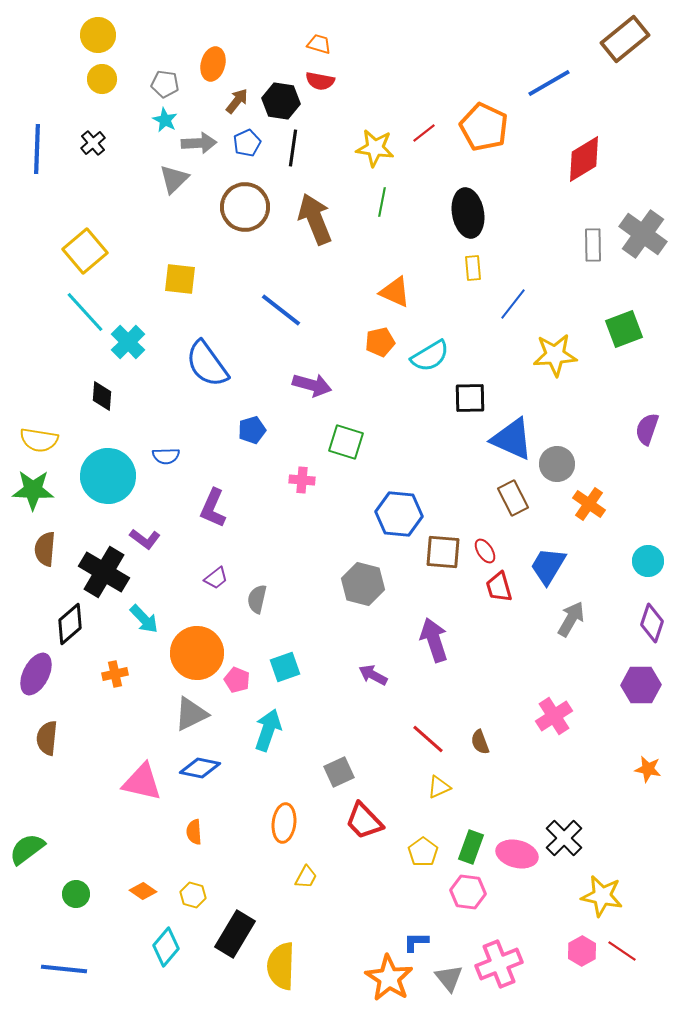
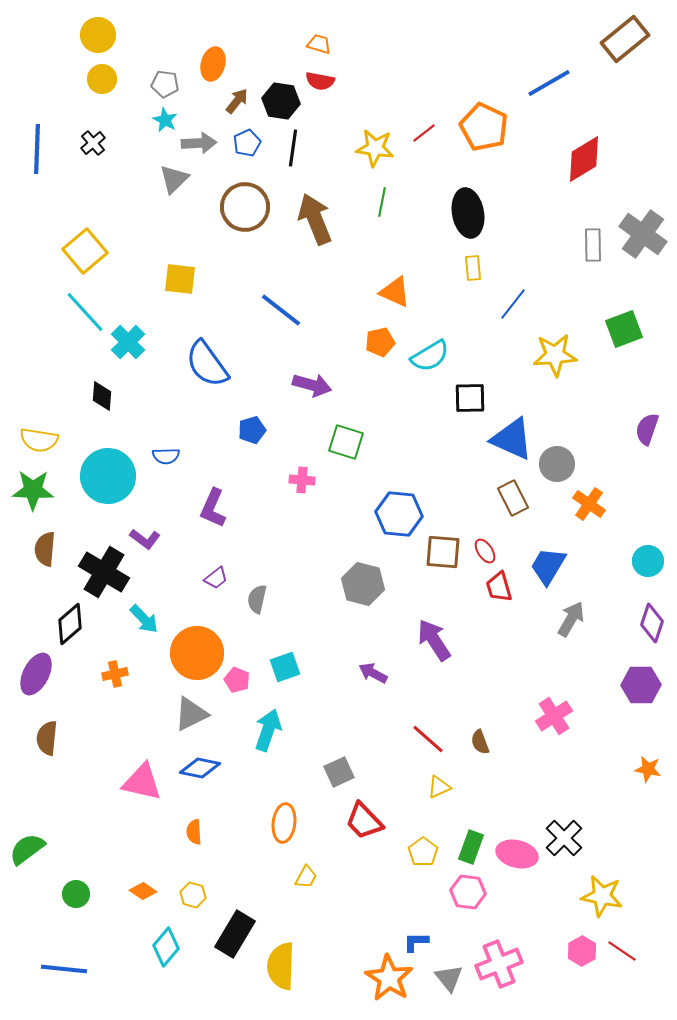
purple arrow at (434, 640): rotated 15 degrees counterclockwise
purple arrow at (373, 675): moved 2 px up
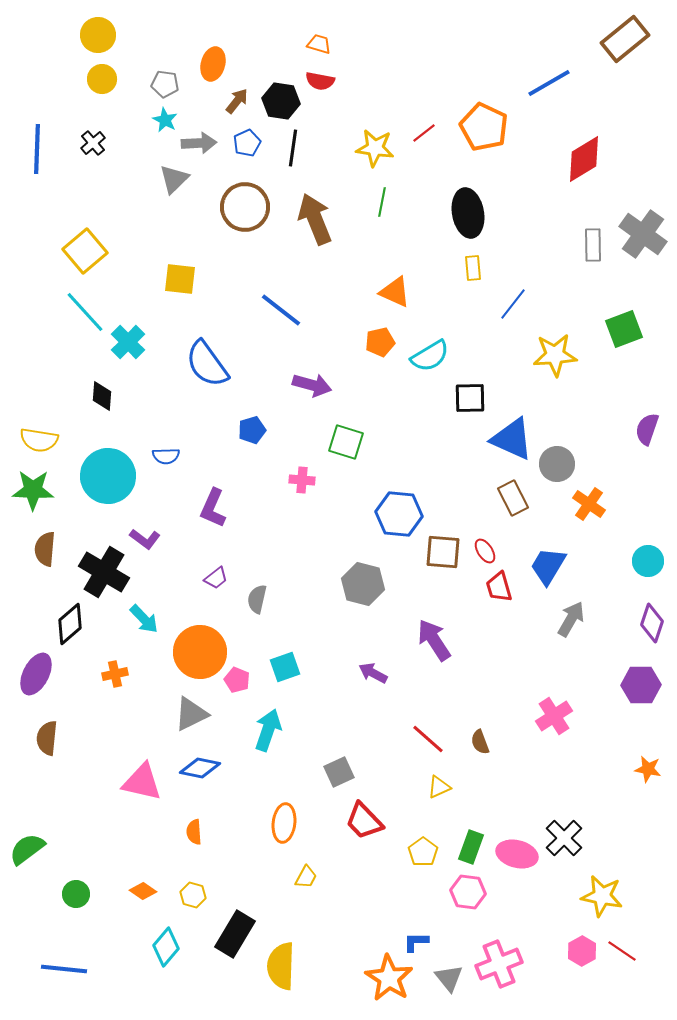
orange circle at (197, 653): moved 3 px right, 1 px up
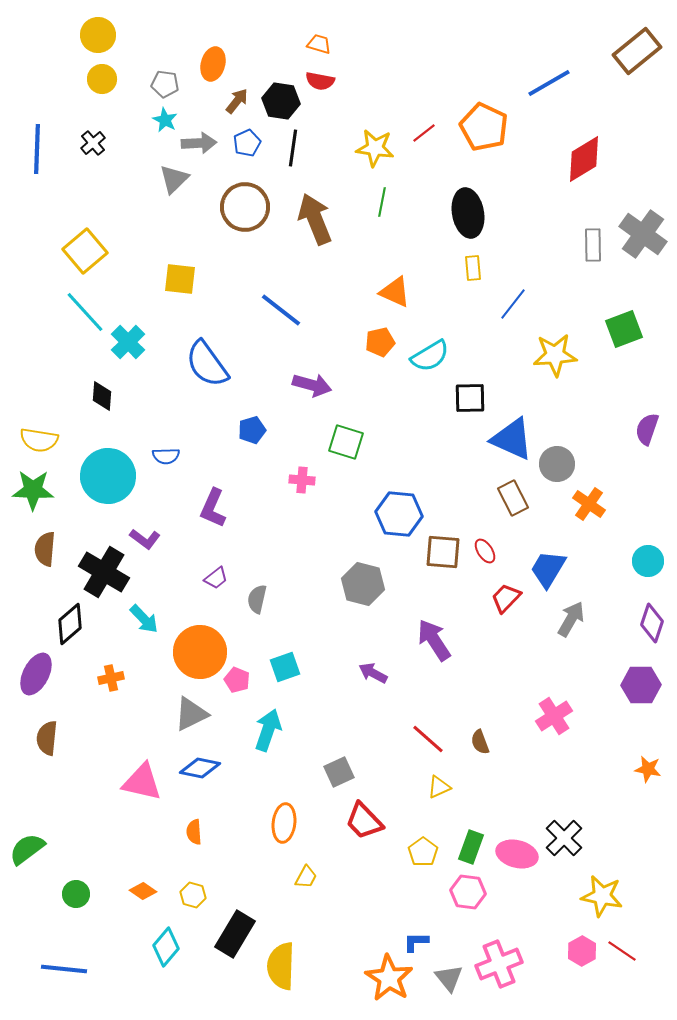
brown rectangle at (625, 39): moved 12 px right, 12 px down
blue trapezoid at (548, 566): moved 3 px down
red trapezoid at (499, 587): moved 7 px right, 11 px down; rotated 60 degrees clockwise
orange cross at (115, 674): moved 4 px left, 4 px down
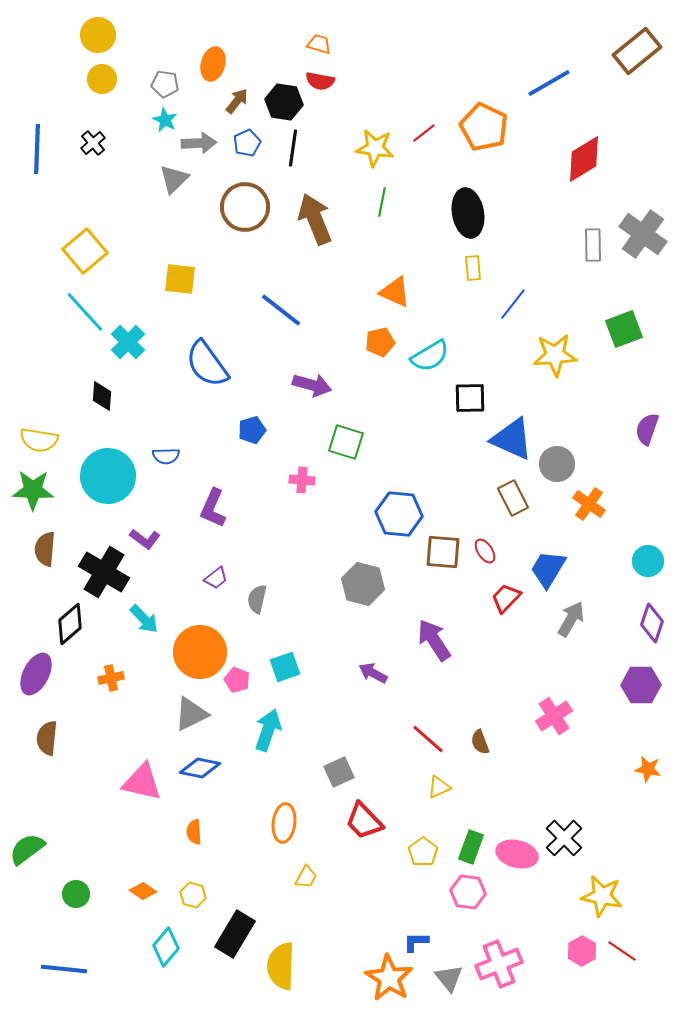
black hexagon at (281, 101): moved 3 px right, 1 px down
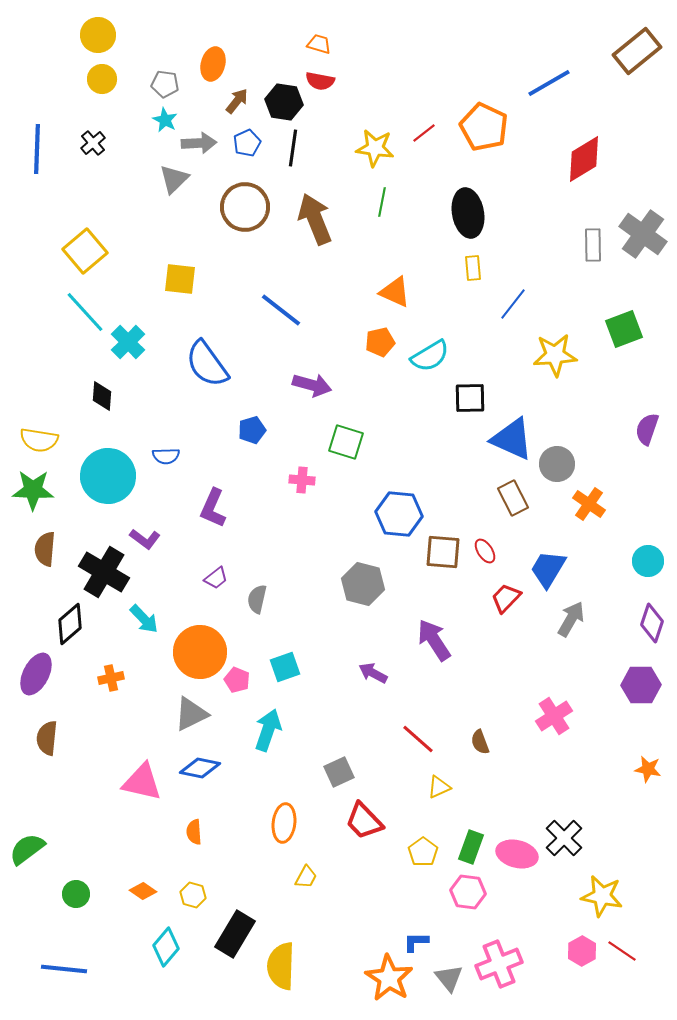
red line at (428, 739): moved 10 px left
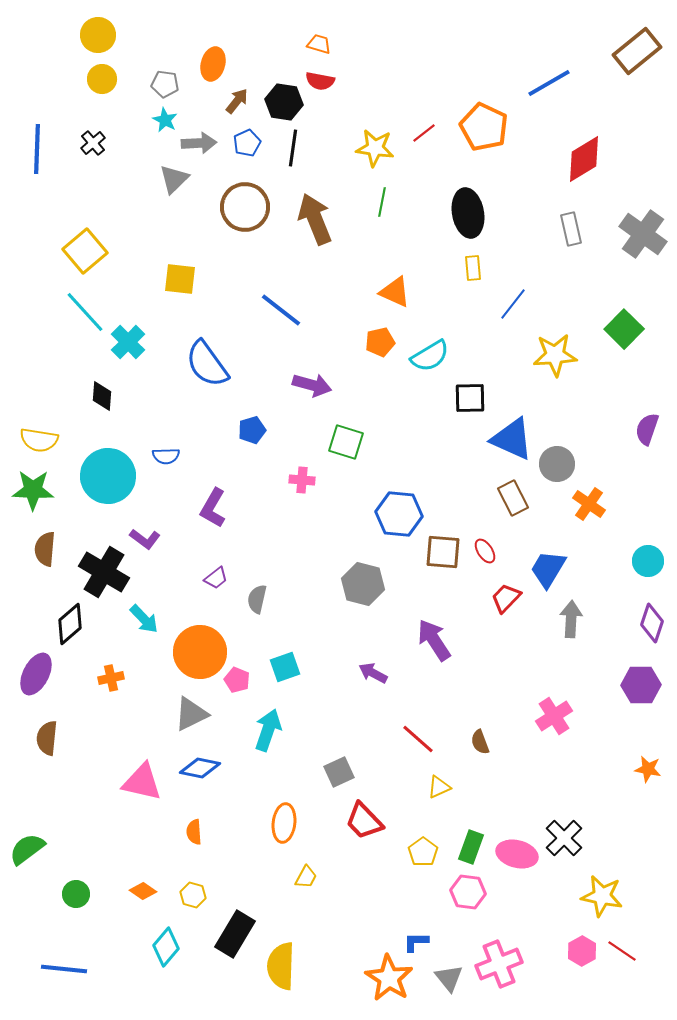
gray rectangle at (593, 245): moved 22 px left, 16 px up; rotated 12 degrees counterclockwise
green square at (624, 329): rotated 24 degrees counterclockwise
purple L-shape at (213, 508): rotated 6 degrees clockwise
gray arrow at (571, 619): rotated 27 degrees counterclockwise
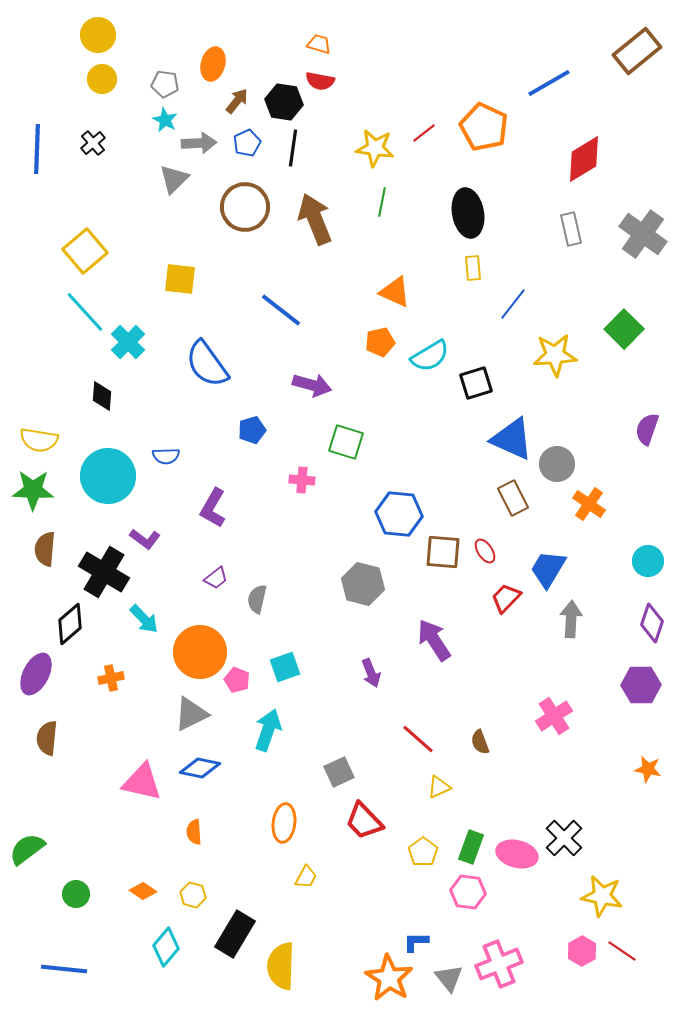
black square at (470, 398): moved 6 px right, 15 px up; rotated 16 degrees counterclockwise
purple arrow at (373, 673): moved 2 px left; rotated 140 degrees counterclockwise
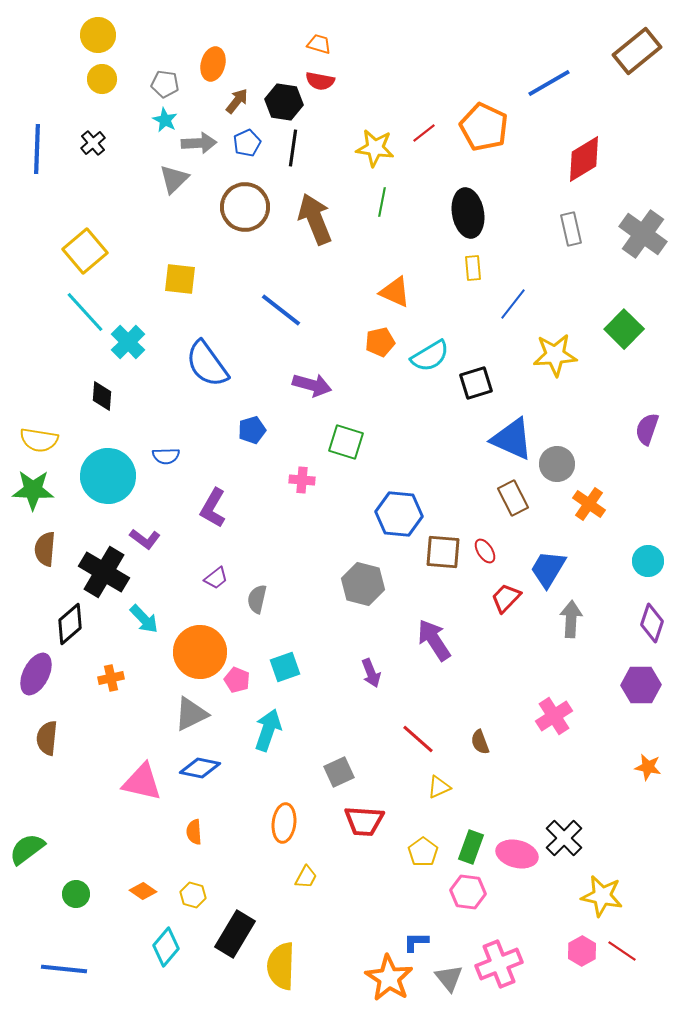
orange star at (648, 769): moved 2 px up
red trapezoid at (364, 821): rotated 42 degrees counterclockwise
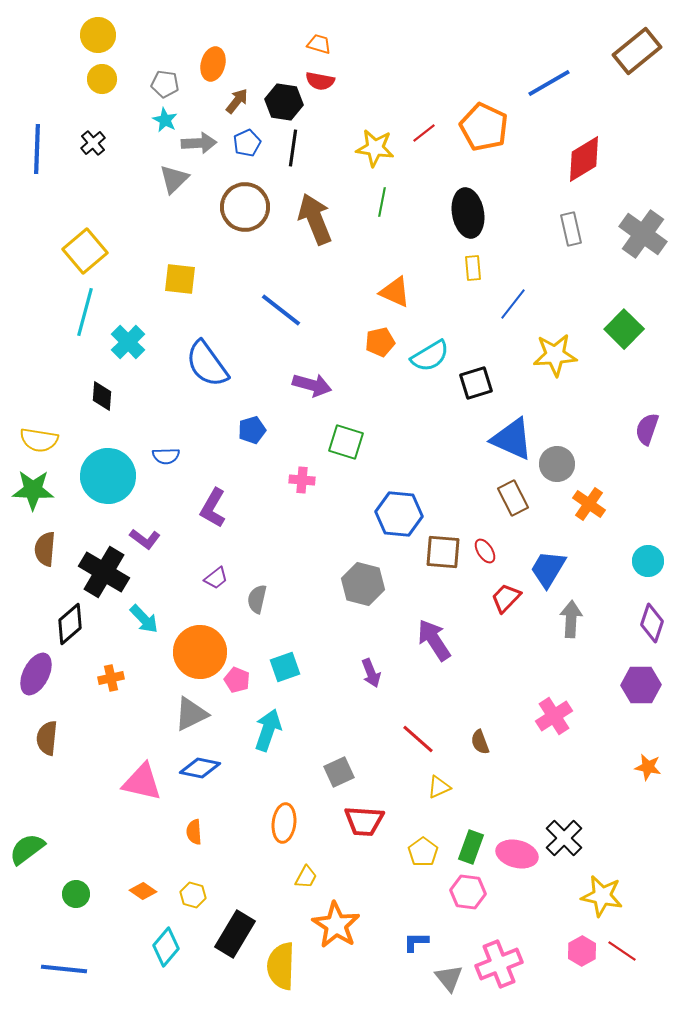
cyan line at (85, 312): rotated 57 degrees clockwise
orange star at (389, 978): moved 53 px left, 53 px up
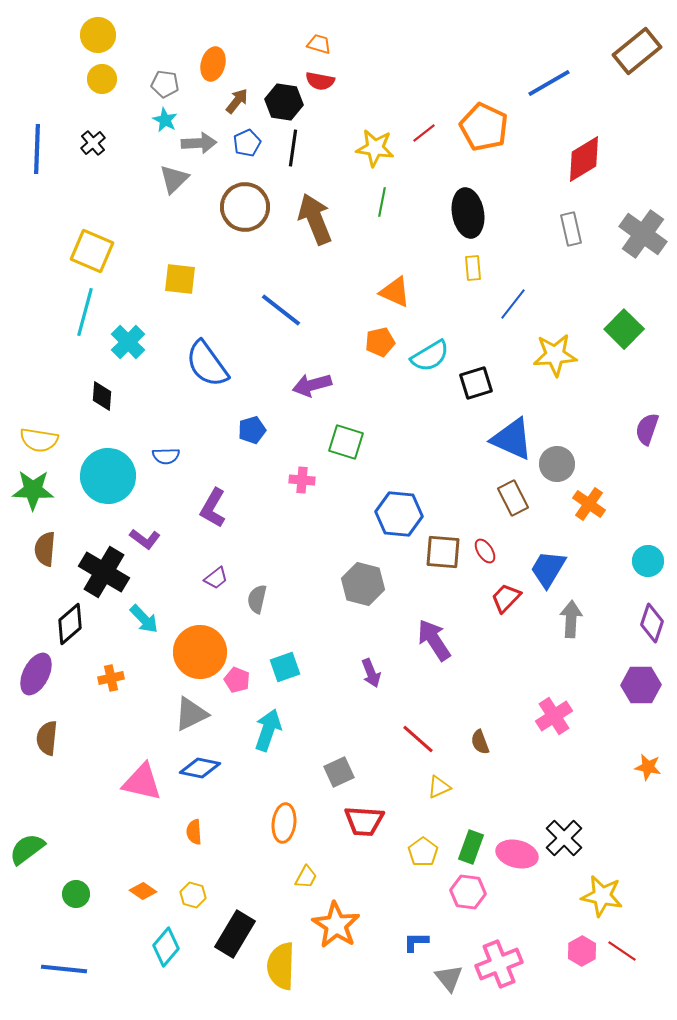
yellow square at (85, 251): moved 7 px right; rotated 27 degrees counterclockwise
purple arrow at (312, 385): rotated 150 degrees clockwise
